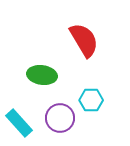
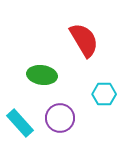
cyan hexagon: moved 13 px right, 6 px up
cyan rectangle: moved 1 px right
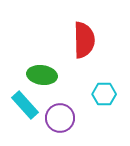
red semicircle: rotated 30 degrees clockwise
cyan rectangle: moved 5 px right, 18 px up
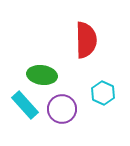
red semicircle: moved 2 px right
cyan hexagon: moved 1 px left, 1 px up; rotated 25 degrees clockwise
purple circle: moved 2 px right, 9 px up
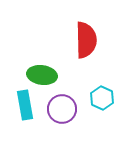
cyan hexagon: moved 1 px left, 5 px down
cyan rectangle: rotated 32 degrees clockwise
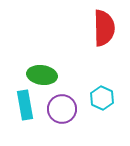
red semicircle: moved 18 px right, 12 px up
